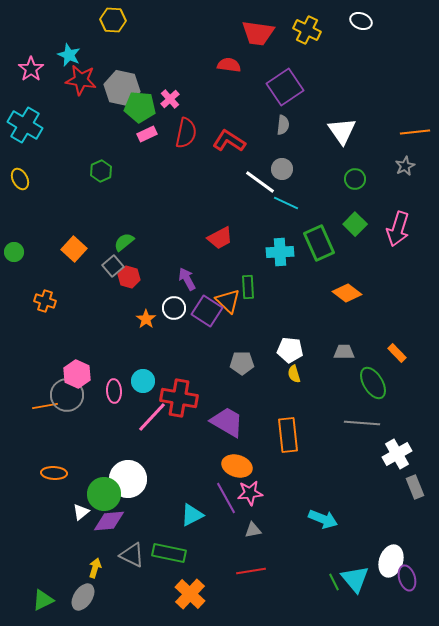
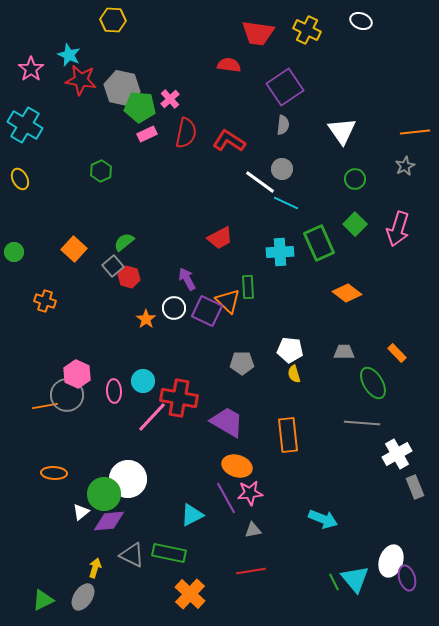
purple square at (207, 311): rotated 8 degrees counterclockwise
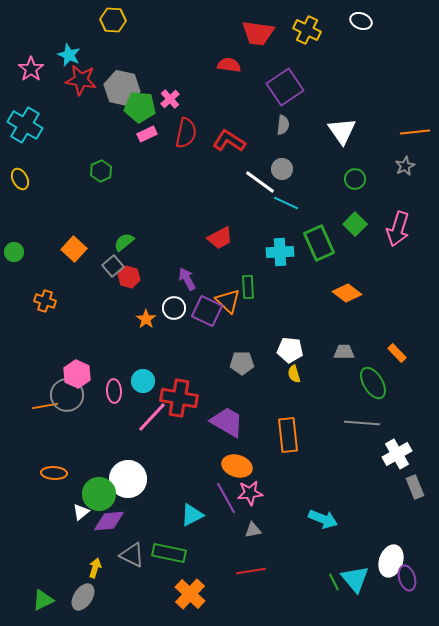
green circle at (104, 494): moved 5 px left
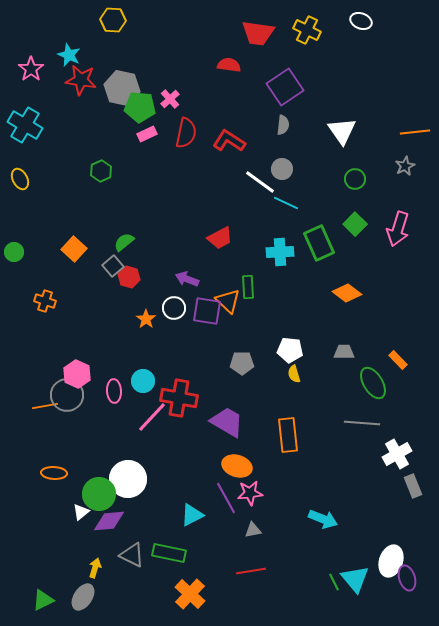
purple arrow at (187, 279): rotated 40 degrees counterclockwise
purple square at (207, 311): rotated 16 degrees counterclockwise
orange rectangle at (397, 353): moved 1 px right, 7 px down
gray rectangle at (415, 487): moved 2 px left, 1 px up
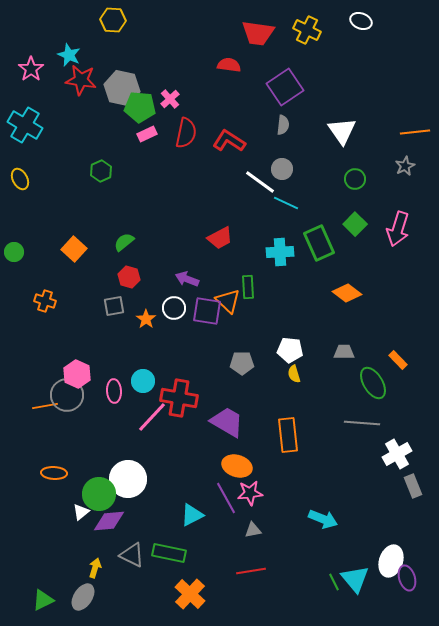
gray square at (113, 266): moved 1 px right, 40 px down; rotated 30 degrees clockwise
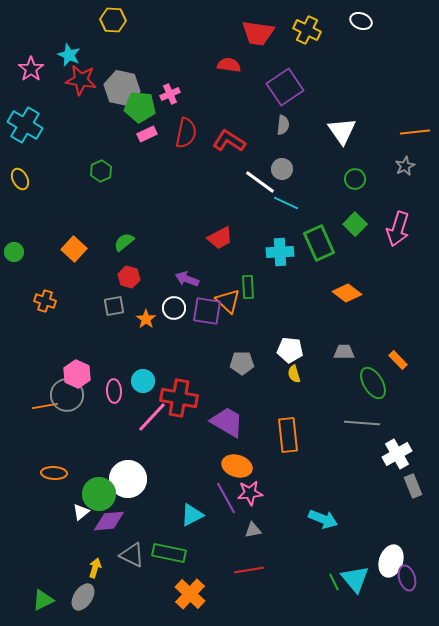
pink cross at (170, 99): moved 5 px up; rotated 18 degrees clockwise
red line at (251, 571): moved 2 px left, 1 px up
